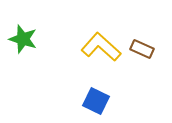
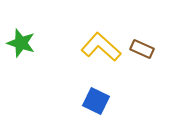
green star: moved 2 px left, 4 px down
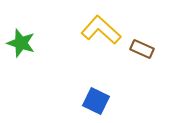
yellow L-shape: moved 17 px up
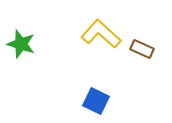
yellow L-shape: moved 4 px down
green star: moved 1 px down
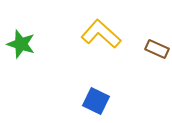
brown rectangle: moved 15 px right
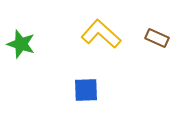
brown rectangle: moved 11 px up
blue square: moved 10 px left, 11 px up; rotated 28 degrees counterclockwise
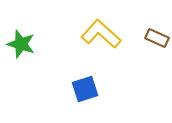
blue square: moved 1 px left, 1 px up; rotated 16 degrees counterclockwise
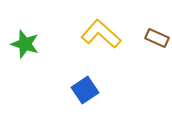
green star: moved 4 px right
blue square: moved 1 px down; rotated 16 degrees counterclockwise
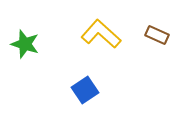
brown rectangle: moved 3 px up
